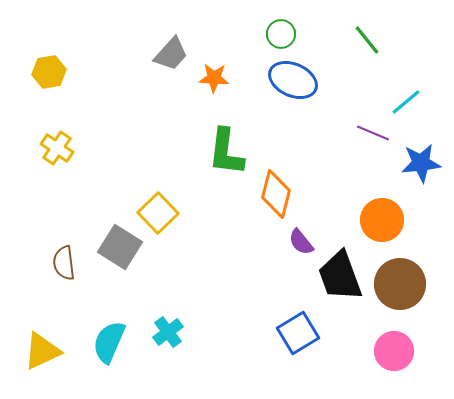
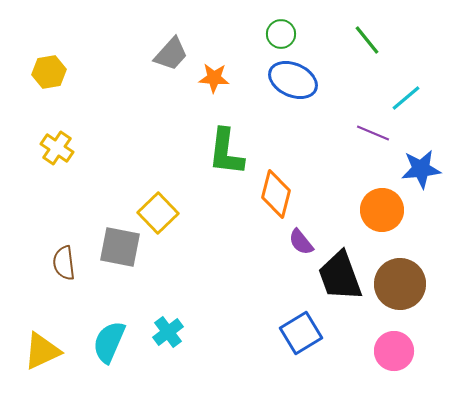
cyan line: moved 4 px up
blue star: moved 6 px down
orange circle: moved 10 px up
gray square: rotated 21 degrees counterclockwise
blue square: moved 3 px right
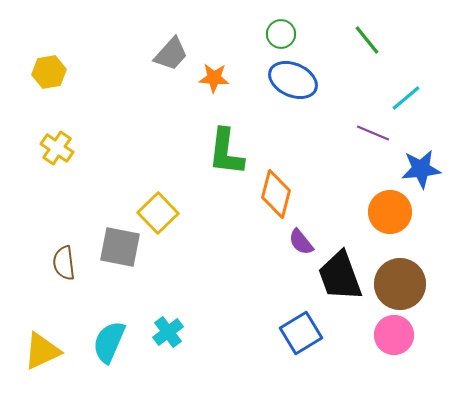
orange circle: moved 8 px right, 2 px down
pink circle: moved 16 px up
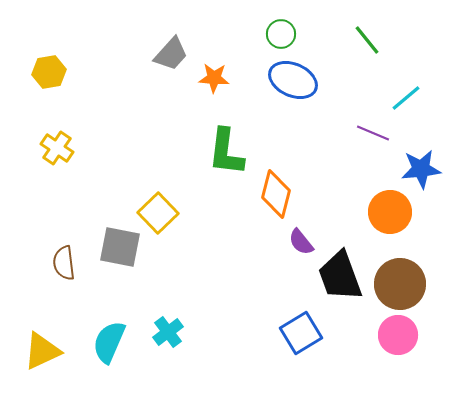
pink circle: moved 4 px right
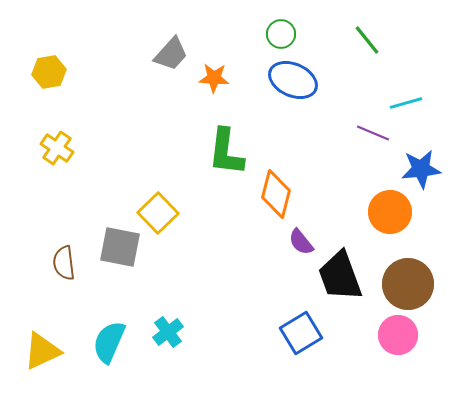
cyan line: moved 5 px down; rotated 24 degrees clockwise
brown circle: moved 8 px right
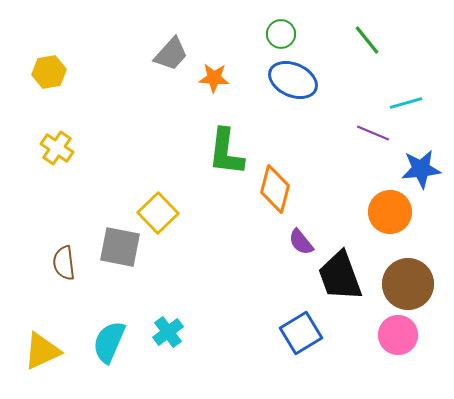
orange diamond: moved 1 px left, 5 px up
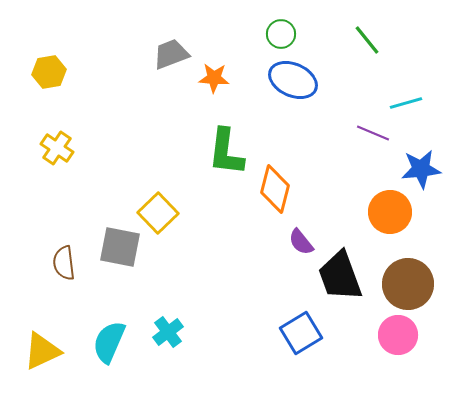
gray trapezoid: rotated 153 degrees counterclockwise
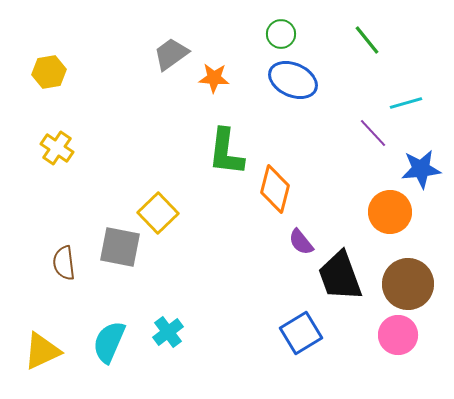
gray trapezoid: rotated 15 degrees counterclockwise
purple line: rotated 24 degrees clockwise
